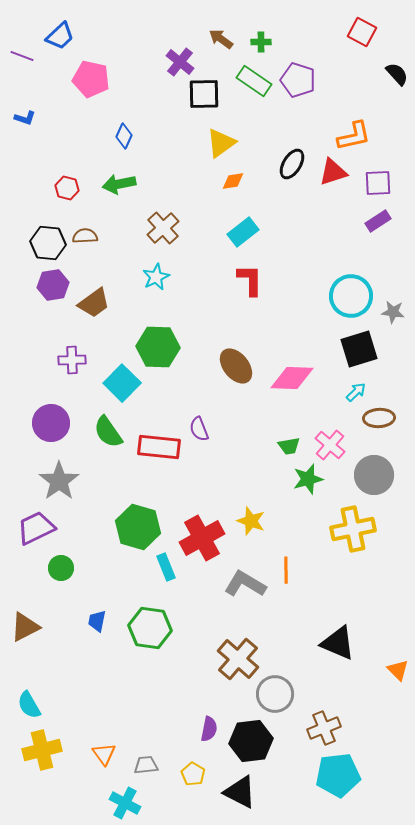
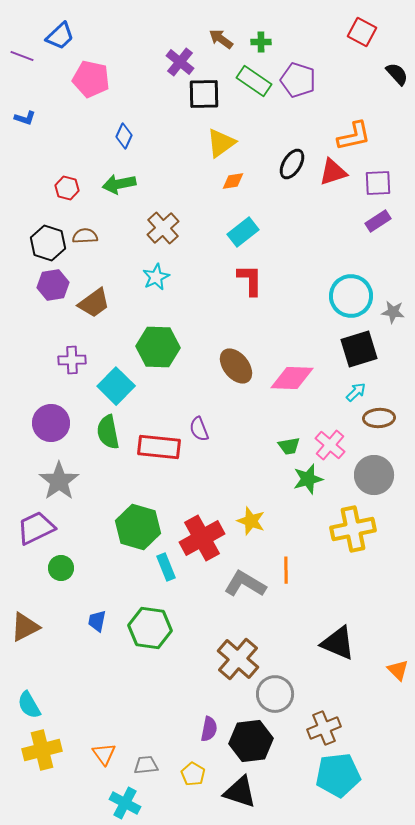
black hexagon at (48, 243): rotated 12 degrees clockwise
cyan square at (122, 383): moved 6 px left, 3 px down
green semicircle at (108, 432): rotated 24 degrees clockwise
black triangle at (240, 792): rotated 9 degrees counterclockwise
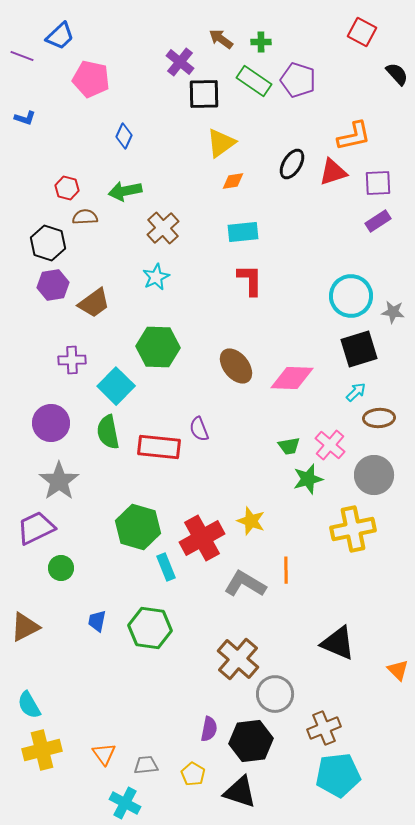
green arrow at (119, 184): moved 6 px right, 7 px down
cyan rectangle at (243, 232): rotated 32 degrees clockwise
brown semicircle at (85, 236): moved 19 px up
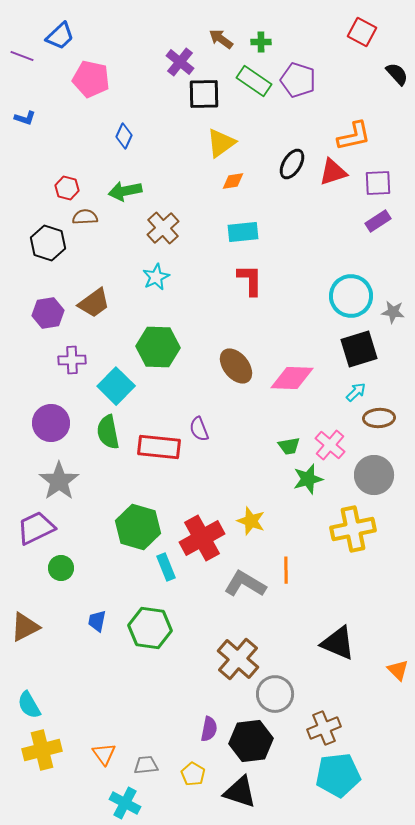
purple hexagon at (53, 285): moved 5 px left, 28 px down
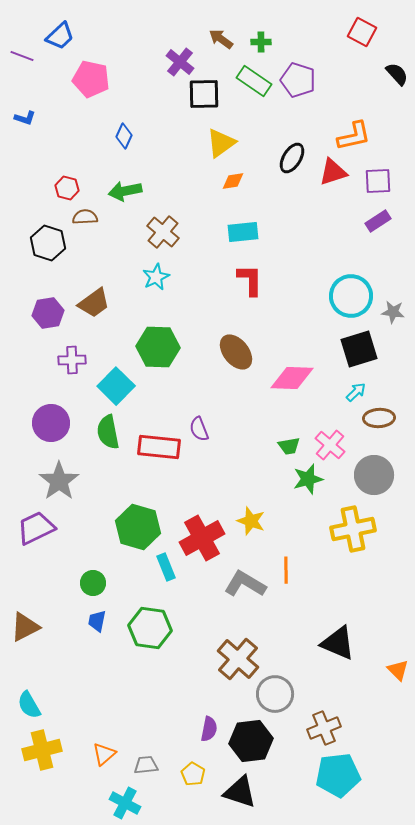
black ellipse at (292, 164): moved 6 px up
purple square at (378, 183): moved 2 px up
brown cross at (163, 228): moved 4 px down; rotated 8 degrees counterclockwise
brown ellipse at (236, 366): moved 14 px up
green circle at (61, 568): moved 32 px right, 15 px down
orange triangle at (104, 754): rotated 25 degrees clockwise
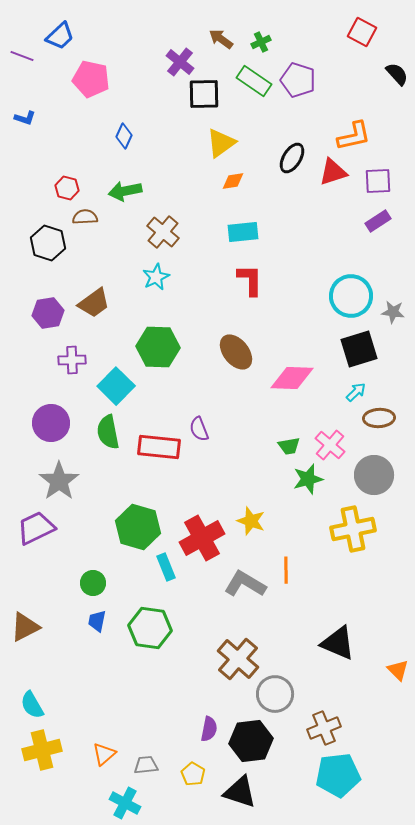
green cross at (261, 42): rotated 24 degrees counterclockwise
cyan semicircle at (29, 705): moved 3 px right
